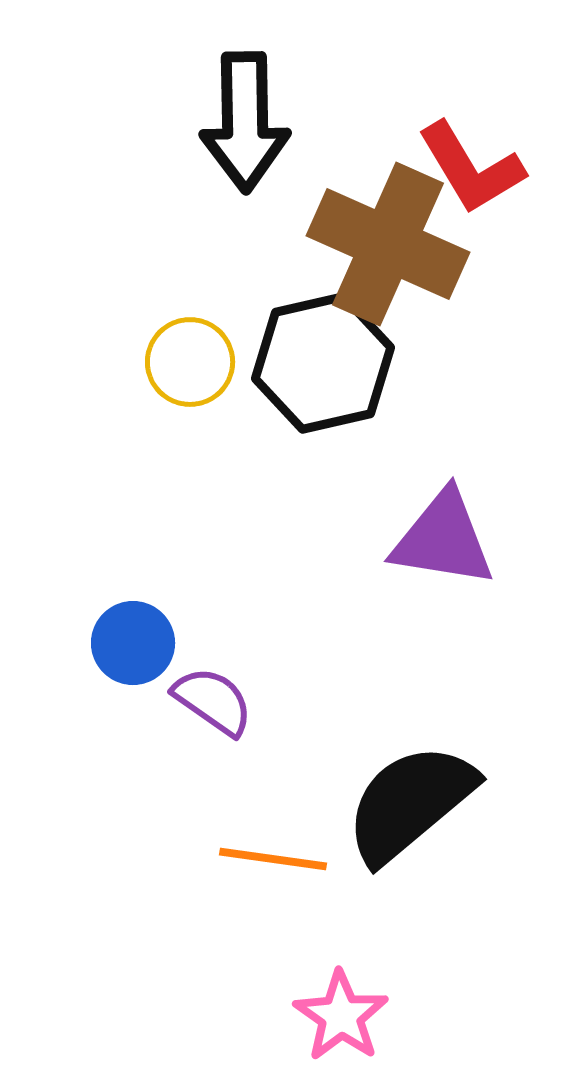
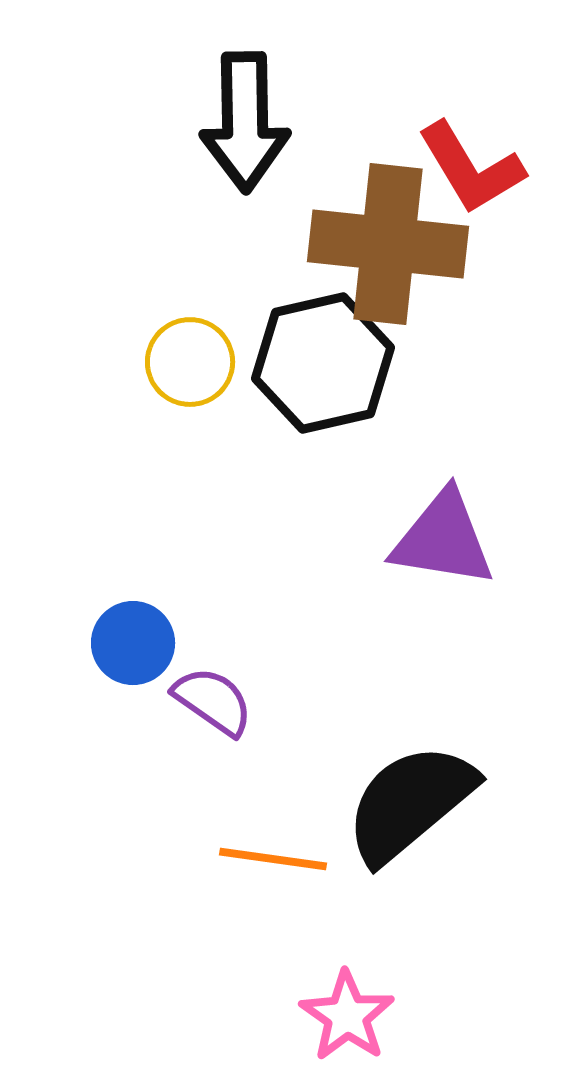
brown cross: rotated 18 degrees counterclockwise
pink star: moved 6 px right
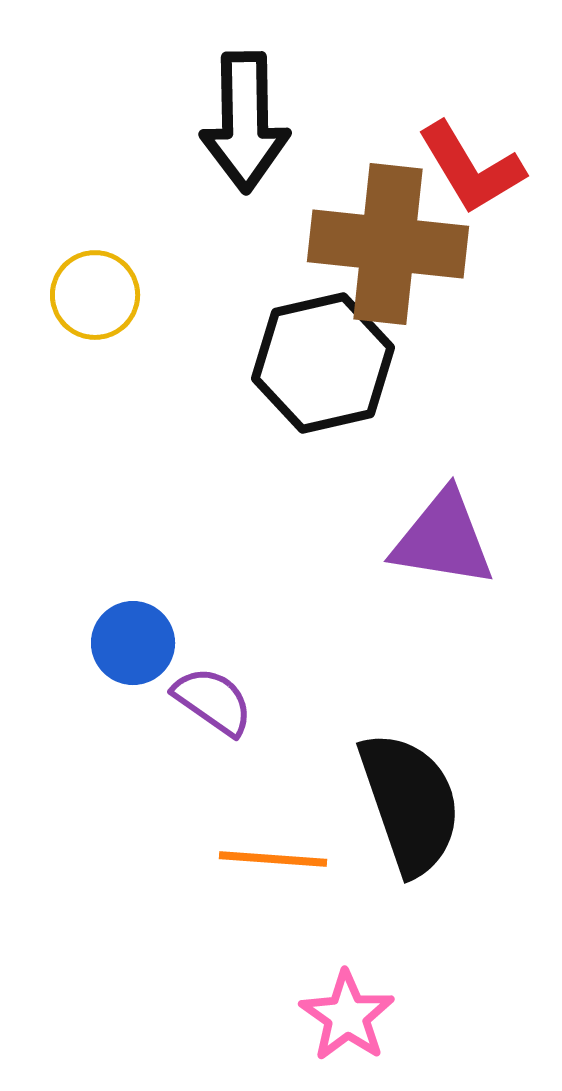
yellow circle: moved 95 px left, 67 px up
black semicircle: rotated 111 degrees clockwise
orange line: rotated 4 degrees counterclockwise
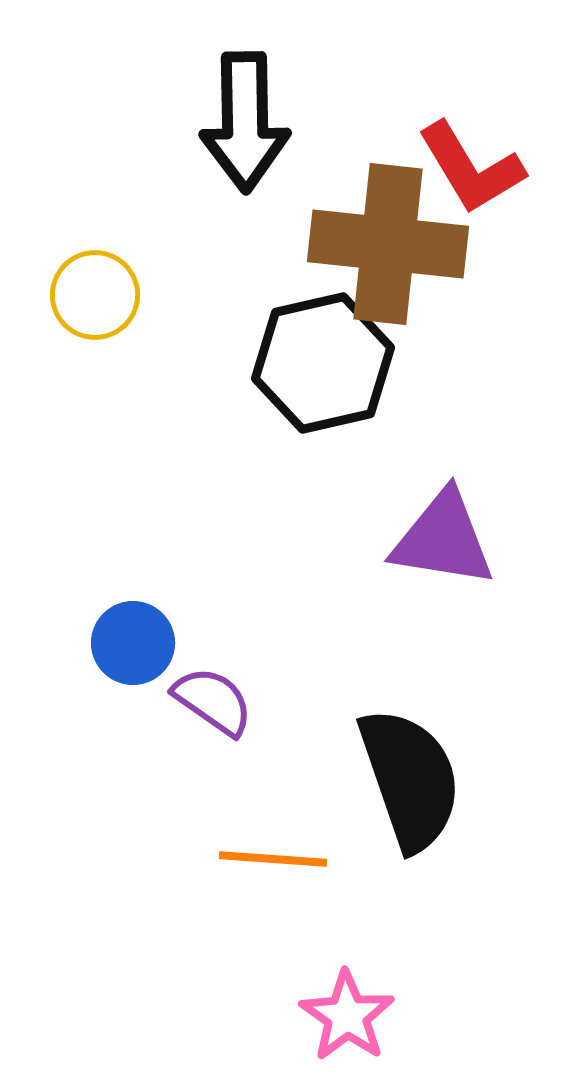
black semicircle: moved 24 px up
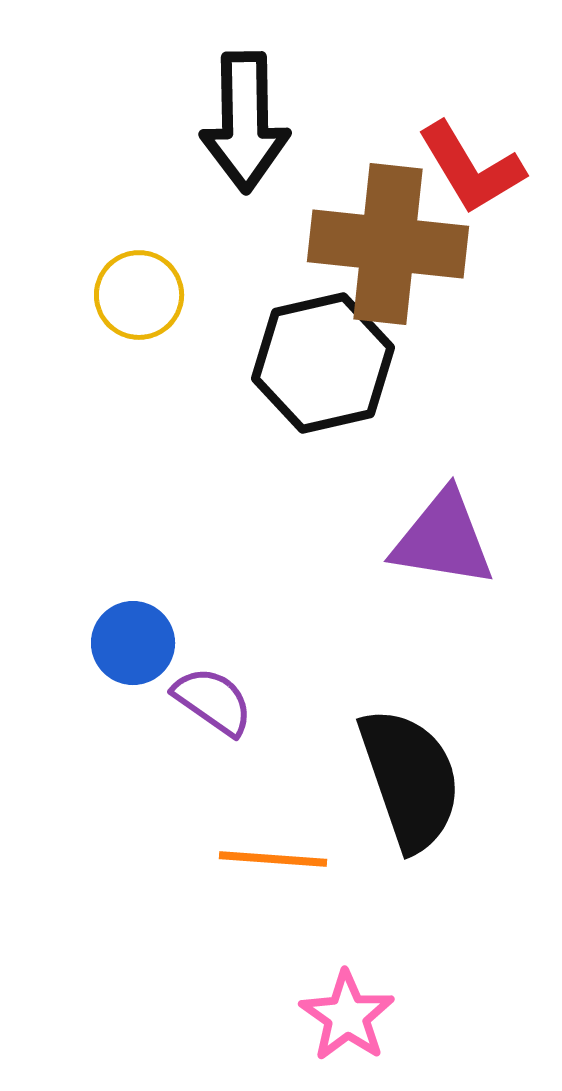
yellow circle: moved 44 px right
